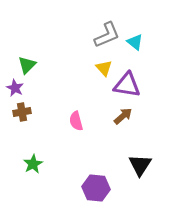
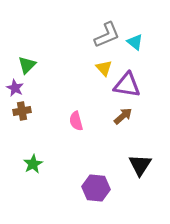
brown cross: moved 1 px up
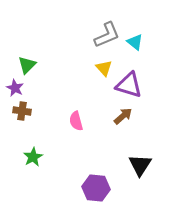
purple triangle: moved 2 px right; rotated 8 degrees clockwise
brown cross: rotated 18 degrees clockwise
green star: moved 7 px up
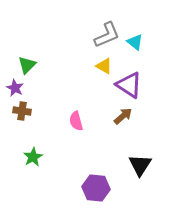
yellow triangle: moved 2 px up; rotated 18 degrees counterclockwise
purple triangle: rotated 16 degrees clockwise
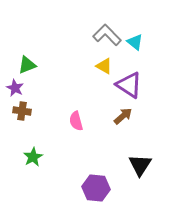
gray L-shape: rotated 112 degrees counterclockwise
green triangle: rotated 24 degrees clockwise
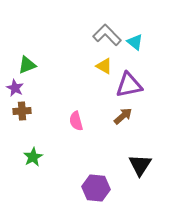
purple triangle: rotated 44 degrees counterclockwise
brown cross: rotated 12 degrees counterclockwise
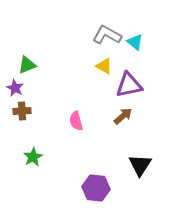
gray L-shape: rotated 16 degrees counterclockwise
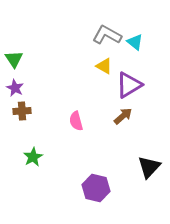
green triangle: moved 13 px left, 6 px up; rotated 42 degrees counterclockwise
purple triangle: rotated 20 degrees counterclockwise
black triangle: moved 9 px right, 2 px down; rotated 10 degrees clockwise
purple hexagon: rotated 8 degrees clockwise
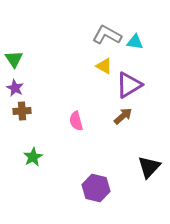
cyan triangle: rotated 30 degrees counterclockwise
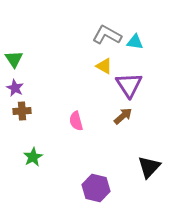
purple triangle: rotated 32 degrees counterclockwise
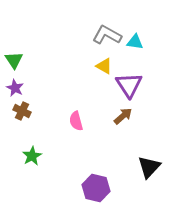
green triangle: moved 1 px down
brown cross: rotated 30 degrees clockwise
green star: moved 1 px left, 1 px up
